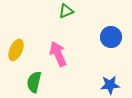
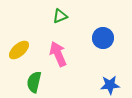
green triangle: moved 6 px left, 5 px down
blue circle: moved 8 px left, 1 px down
yellow ellipse: moved 3 px right; rotated 25 degrees clockwise
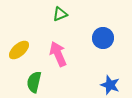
green triangle: moved 2 px up
blue star: rotated 24 degrees clockwise
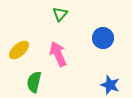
green triangle: rotated 28 degrees counterclockwise
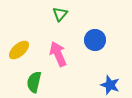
blue circle: moved 8 px left, 2 px down
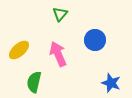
blue star: moved 1 px right, 2 px up
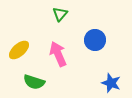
green semicircle: rotated 85 degrees counterclockwise
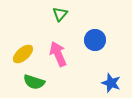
yellow ellipse: moved 4 px right, 4 px down
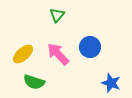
green triangle: moved 3 px left, 1 px down
blue circle: moved 5 px left, 7 px down
pink arrow: rotated 20 degrees counterclockwise
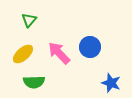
green triangle: moved 28 px left, 5 px down
pink arrow: moved 1 px right, 1 px up
green semicircle: rotated 20 degrees counterclockwise
